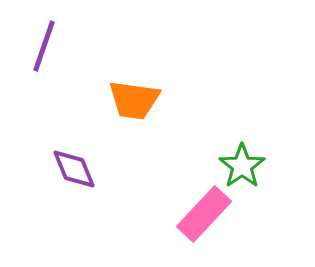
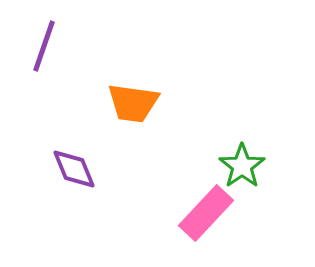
orange trapezoid: moved 1 px left, 3 px down
pink rectangle: moved 2 px right, 1 px up
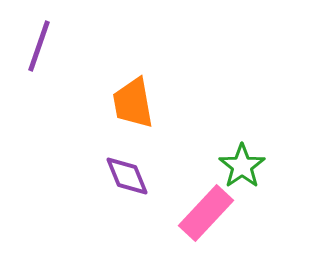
purple line: moved 5 px left
orange trapezoid: rotated 72 degrees clockwise
purple diamond: moved 53 px right, 7 px down
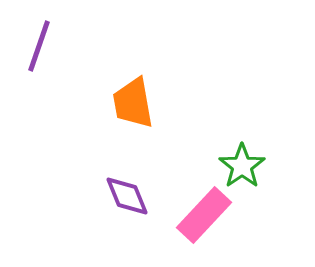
purple diamond: moved 20 px down
pink rectangle: moved 2 px left, 2 px down
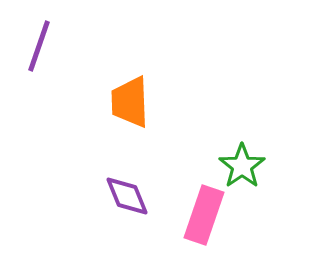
orange trapezoid: moved 3 px left, 1 px up; rotated 8 degrees clockwise
pink rectangle: rotated 24 degrees counterclockwise
